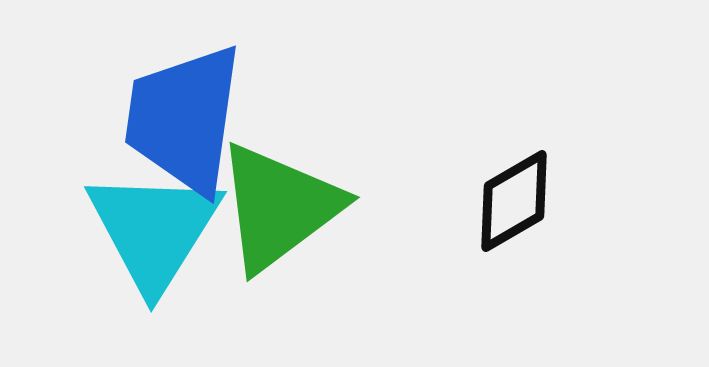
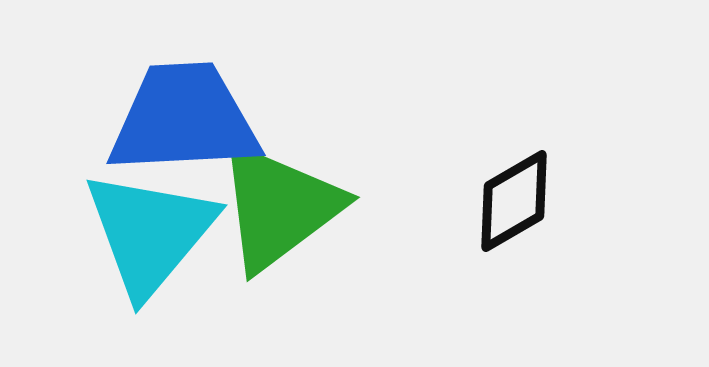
blue trapezoid: rotated 79 degrees clockwise
cyan triangle: moved 4 px left, 3 px down; rotated 8 degrees clockwise
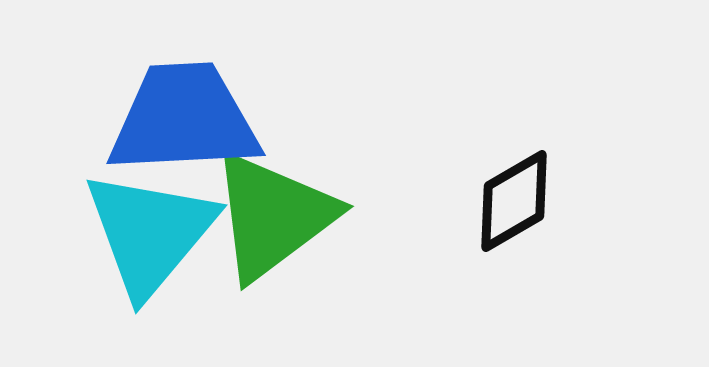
green triangle: moved 6 px left, 9 px down
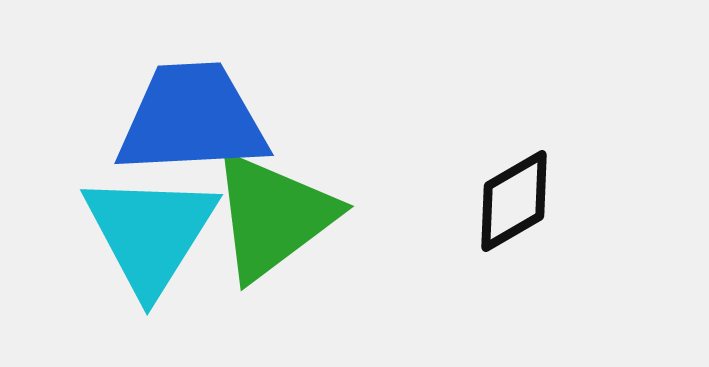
blue trapezoid: moved 8 px right
cyan triangle: rotated 8 degrees counterclockwise
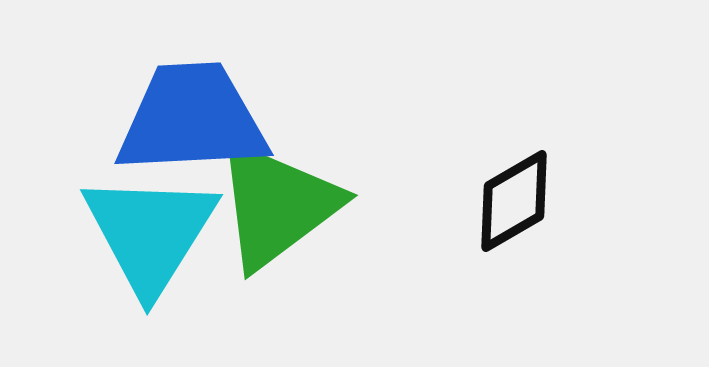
green triangle: moved 4 px right, 11 px up
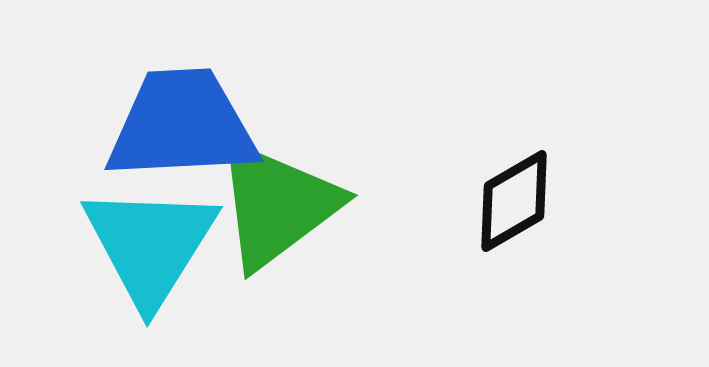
blue trapezoid: moved 10 px left, 6 px down
cyan triangle: moved 12 px down
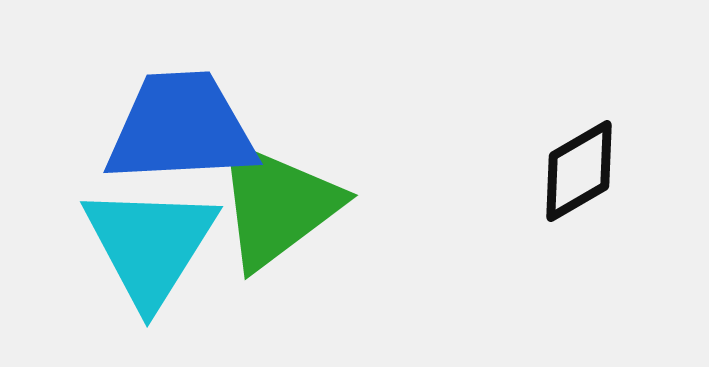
blue trapezoid: moved 1 px left, 3 px down
black diamond: moved 65 px right, 30 px up
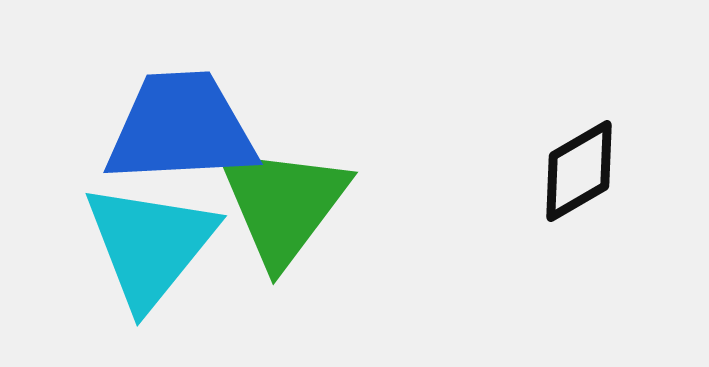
green triangle: moved 6 px right, 1 px up; rotated 16 degrees counterclockwise
cyan triangle: rotated 7 degrees clockwise
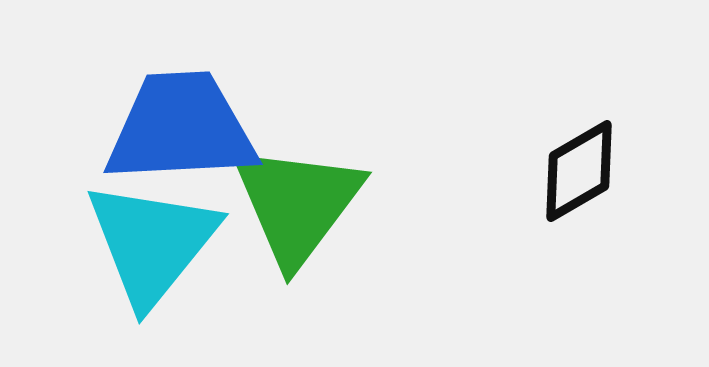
green triangle: moved 14 px right
cyan triangle: moved 2 px right, 2 px up
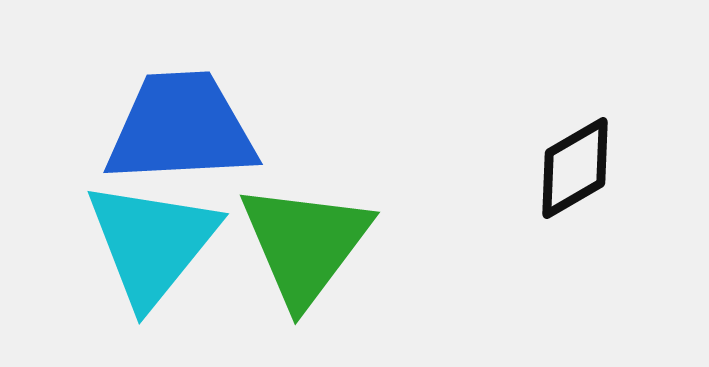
black diamond: moved 4 px left, 3 px up
green triangle: moved 8 px right, 40 px down
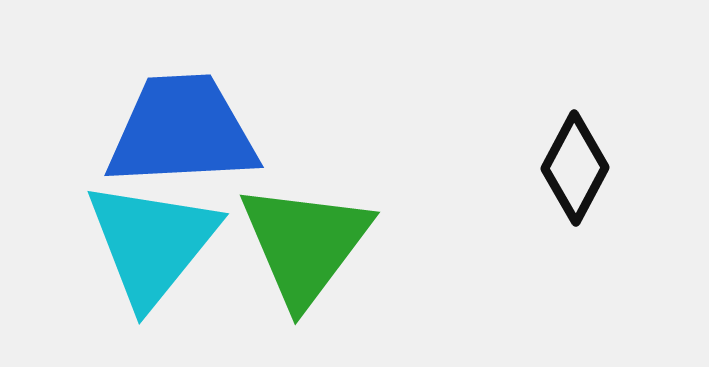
blue trapezoid: moved 1 px right, 3 px down
black diamond: rotated 32 degrees counterclockwise
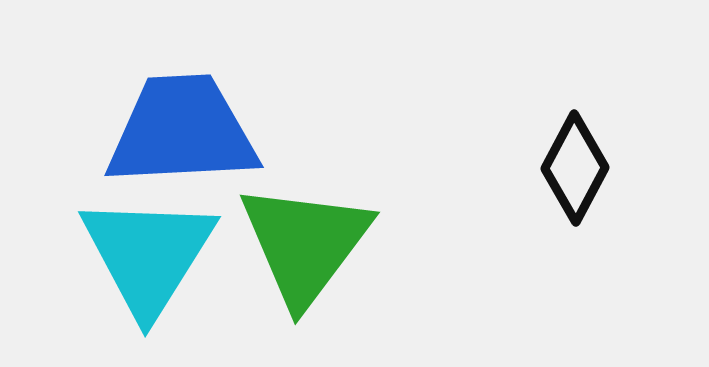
cyan triangle: moved 4 px left, 12 px down; rotated 7 degrees counterclockwise
